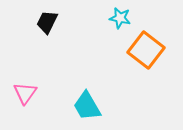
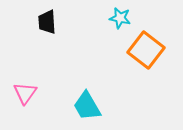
black trapezoid: rotated 30 degrees counterclockwise
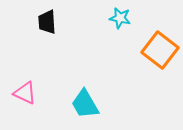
orange square: moved 14 px right
pink triangle: rotated 40 degrees counterclockwise
cyan trapezoid: moved 2 px left, 2 px up
